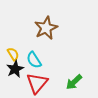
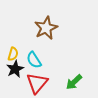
yellow semicircle: rotated 48 degrees clockwise
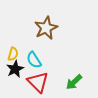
red triangle: moved 1 px right, 1 px up; rotated 25 degrees counterclockwise
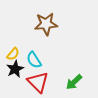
brown star: moved 4 px up; rotated 20 degrees clockwise
yellow semicircle: rotated 24 degrees clockwise
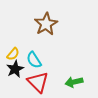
brown star: rotated 25 degrees counterclockwise
green arrow: rotated 30 degrees clockwise
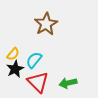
cyan semicircle: rotated 72 degrees clockwise
green arrow: moved 6 px left, 1 px down
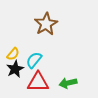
red triangle: rotated 45 degrees counterclockwise
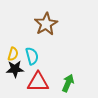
yellow semicircle: rotated 24 degrees counterclockwise
cyan semicircle: moved 2 px left, 4 px up; rotated 126 degrees clockwise
black star: rotated 24 degrees clockwise
green arrow: rotated 126 degrees clockwise
